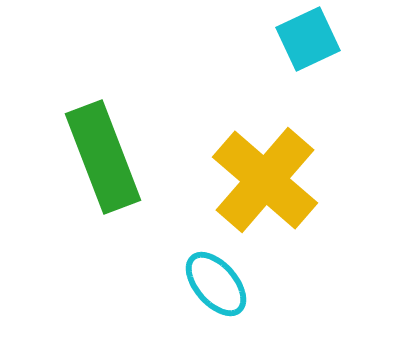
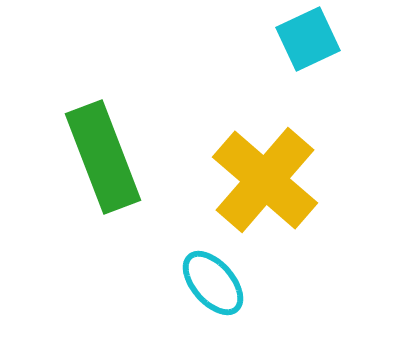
cyan ellipse: moved 3 px left, 1 px up
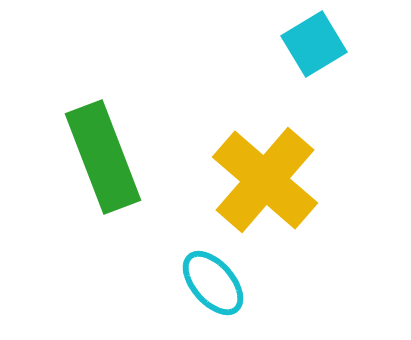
cyan square: moved 6 px right, 5 px down; rotated 6 degrees counterclockwise
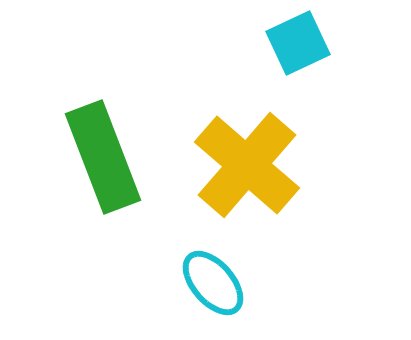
cyan square: moved 16 px left, 1 px up; rotated 6 degrees clockwise
yellow cross: moved 18 px left, 15 px up
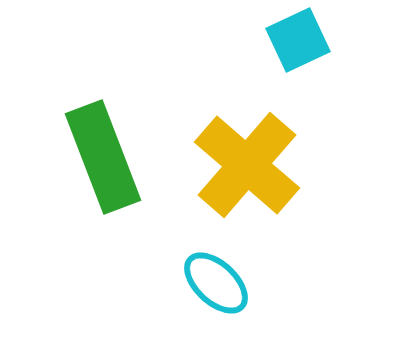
cyan square: moved 3 px up
cyan ellipse: moved 3 px right; rotated 6 degrees counterclockwise
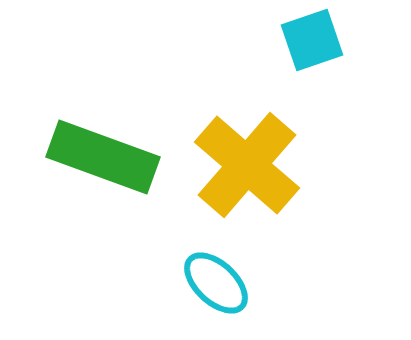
cyan square: moved 14 px right; rotated 6 degrees clockwise
green rectangle: rotated 49 degrees counterclockwise
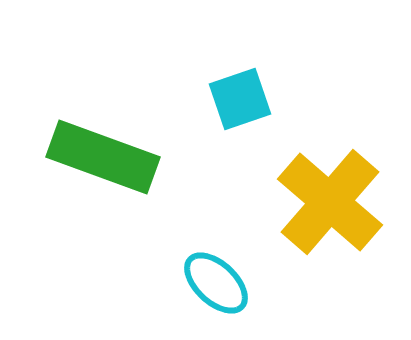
cyan square: moved 72 px left, 59 px down
yellow cross: moved 83 px right, 37 px down
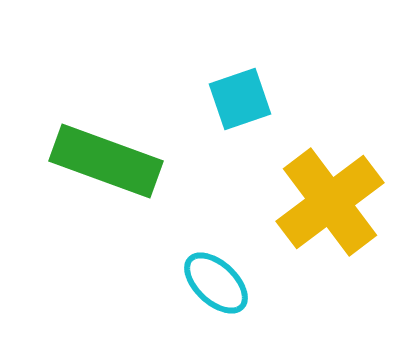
green rectangle: moved 3 px right, 4 px down
yellow cross: rotated 12 degrees clockwise
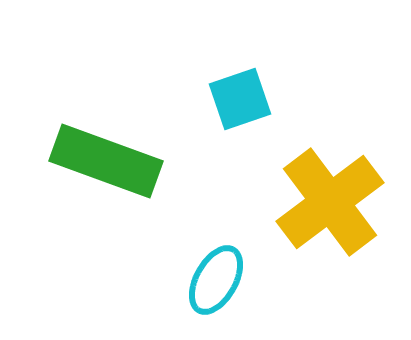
cyan ellipse: moved 3 px up; rotated 76 degrees clockwise
